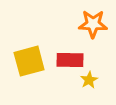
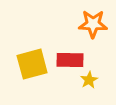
yellow square: moved 3 px right, 3 px down
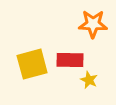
yellow star: rotated 18 degrees counterclockwise
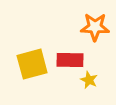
orange star: moved 2 px right, 3 px down
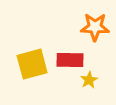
yellow star: rotated 18 degrees clockwise
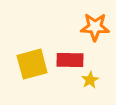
yellow star: moved 1 px right
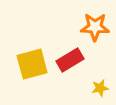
red rectangle: rotated 32 degrees counterclockwise
yellow star: moved 10 px right, 8 px down; rotated 18 degrees clockwise
